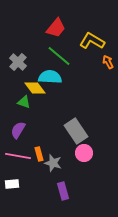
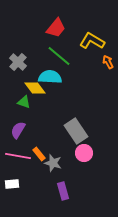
orange rectangle: rotated 24 degrees counterclockwise
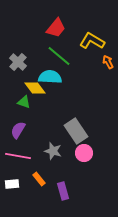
orange rectangle: moved 25 px down
gray star: moved 12 px up
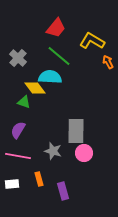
gray cross: moved 4 px up
gray rectangle: rotated 35 degrees clockwise
orange rectangle: rotated 24 degrees clockwise
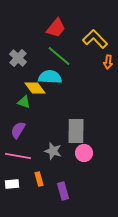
yellow L-shape: moved 3 px right, 2 px up; rotated 15 degrees clockwise
orange arrow: rotated 144 degrees counterclockwise
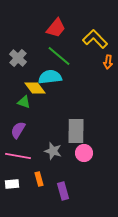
cyan semicircle: rotated 10 degrees counterclockwise
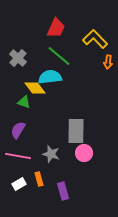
red trapezoid: rotated 15 degrees counterclockwise
gray star: moved 2 px left, 3 px down
white rectangle: moved 7 px right; rotated 24 degrees counterclockwise
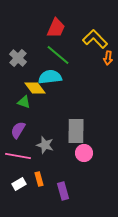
green line: moved 1 px left, 1 px up
orange arrow: moved 4 px up
gray star: moved 6 px left, 9 px up
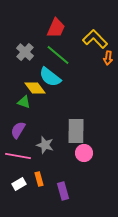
gray cross: moved 7 px right, 6 px up
cyan semicircle: rotated 135 degrees counterclockwise
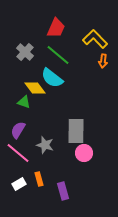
orange arrow: moved 5 px left, 3 px down
cyan semicircle: moved 2 px right, 1 px down
pink line: moved 3 px up; rotated 30 degrees clockwise
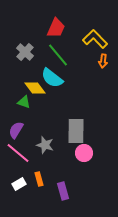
green line: rotated 10 degrees clockwise
purple semicircle: moved 2 px left
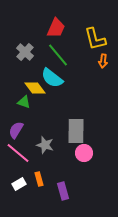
yellow L-shape: rotated 150 degrees counterclockwise
